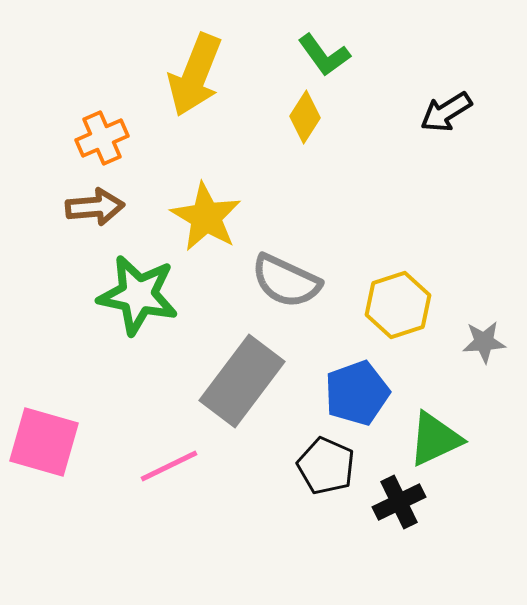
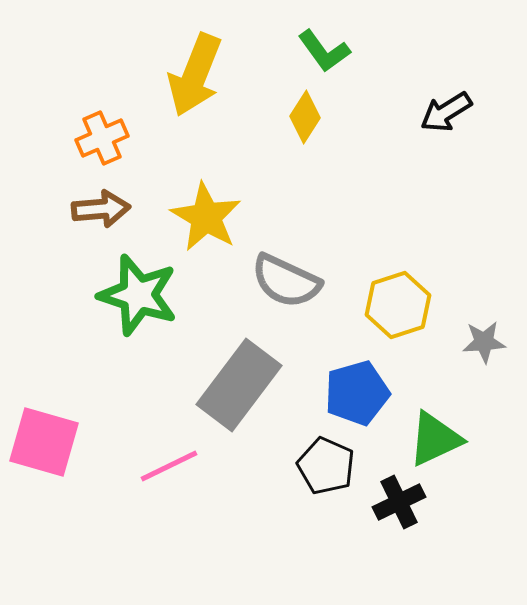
green L-shape: moved 4 px up
brown arrow: moved 6 px right, 2 px down
green star: rotated 6 degrees clockwise
gray rectangle: moved 3 px left, 4 px down
blue pentagon: rotated 4 degrees clockwise
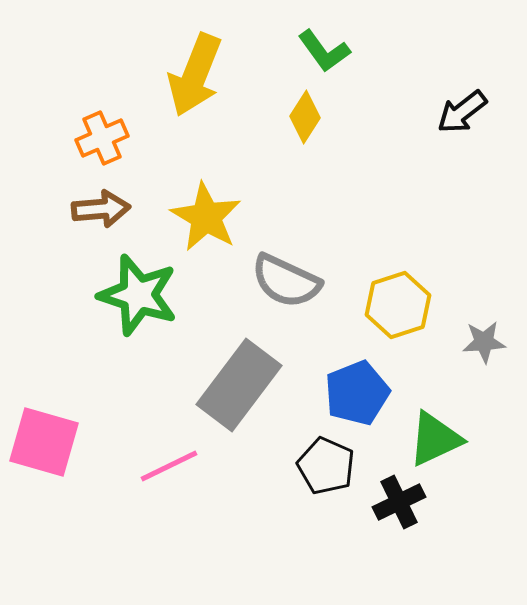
black arrow: moved 16 px right; rotated 6 degrees counterclockwise
blue pentagon: rotated 6 degrees counterclockwise
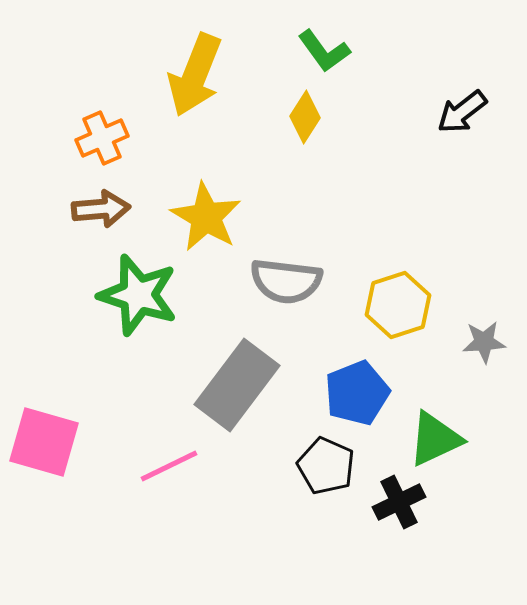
gray semicircle: rotated 18 degrees counterclockwise
gray rectangle: moved 2 px left
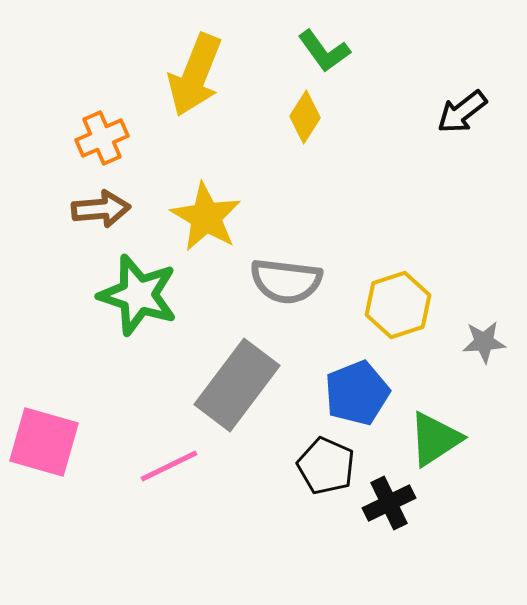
green triangle: rotated 8 degrees counterclockwise
black cross: moved 10 px left, 1 px down
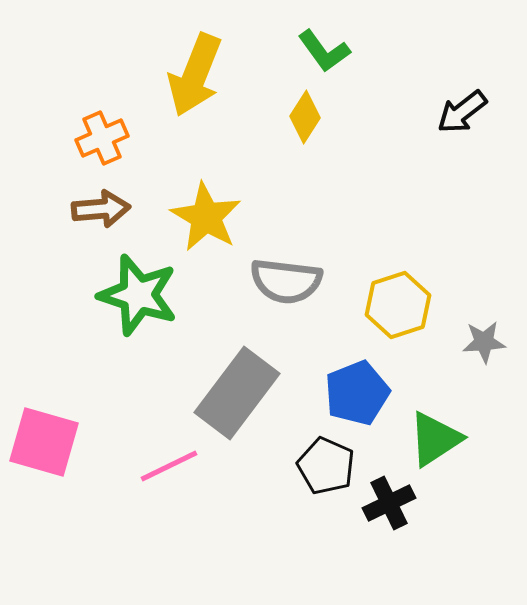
gray rectangle: moved 8 px down
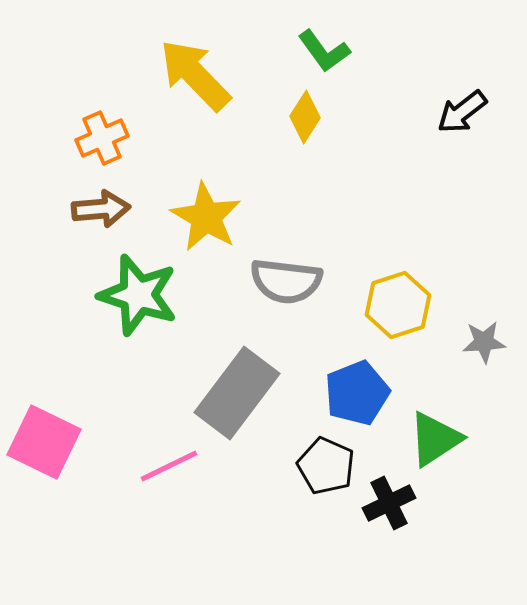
yellow arrow: rotated 114 degrees clockwise
pink square: rotated 10 degrees clockwise
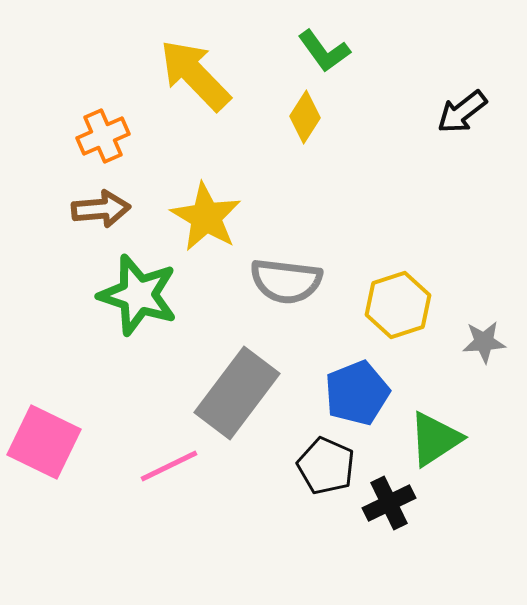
orange cross: moved 1 px right, 2 px up
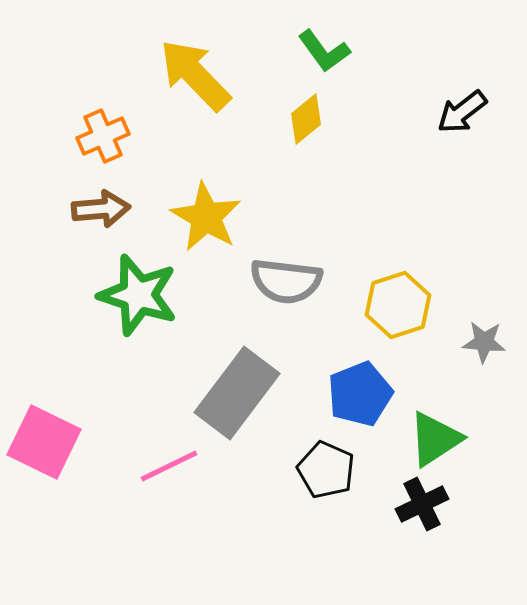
yellow diamond: moved 1 px right, 2 px down; rotated 18 degrees clockwise
gray star: rotated 9 degrees clockwise
blue pentagon: moved 3 px right, 1 px down
black pentagon: moved 4 px down
black cross: moved 33 px right, 1 px down
